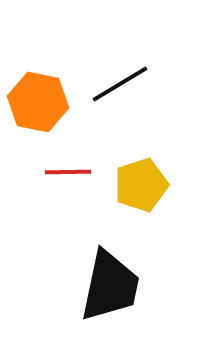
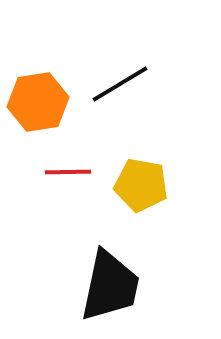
orange hexagon: rotated 20 degrees counterclockwise
yellow pentagon: rotated 28 degrees clockwise
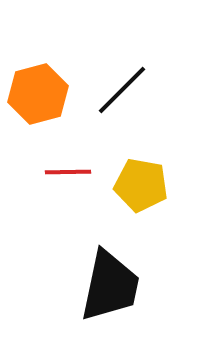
black line: moved 2 px right, 6 px down; rotated 14 degrees counterclockwise
orange hexagon: moved 8 px up; rotated 6 degrees counterclockwise
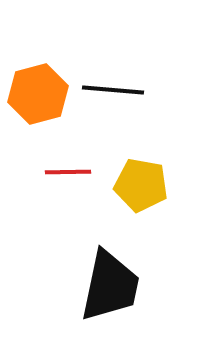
black line: moved 9 px left; rotated 50 degrees clockwise
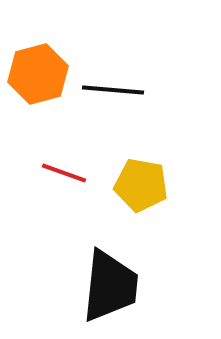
orange hexagon: moved 20 px up
red line: moved 4 px left, 1 px down; rotated 21 degrees clockwise
black trapezoid: rotated 6 degrees counterclockwise
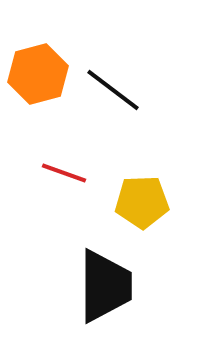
black line: rotated 32 degrees clockwise
yellow pentagon: moved 1 px right, 17 px down; rotated 12 degrees counterclockwise
black trapezoid: moved 5 px left; rotated 6 degrees counterclockwise
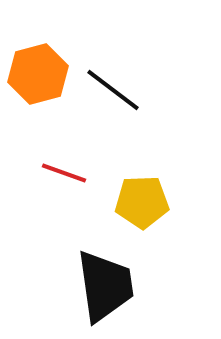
black trapezoid: rotated 8 degrees counterclockwise
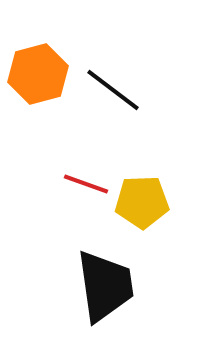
red line: moved 22 px right, 11 px down
